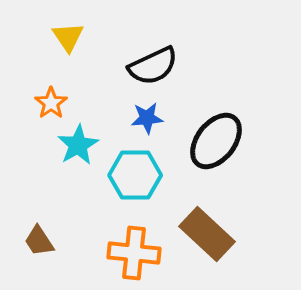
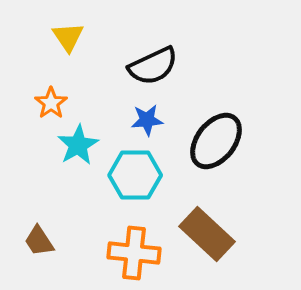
blue star: moved 2 px down
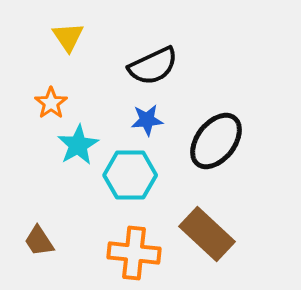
cyan hexagon: moved 5 px left
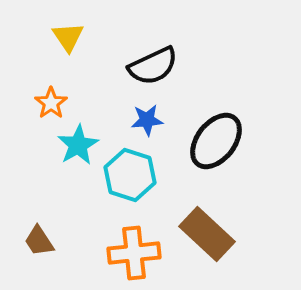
cyan hexagon: rotated 18 degrees clockwise
orange cross: rotated 12 degrees counterclockwise
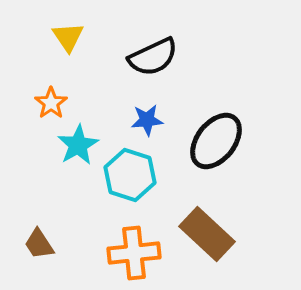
black semicircle: moved 9 px up
brown trapezoid: moved 3 px down
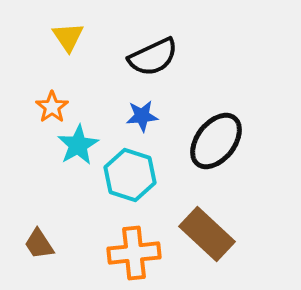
orange star: moved 1 px right, 4 px down
blue star: moved 5 px left, 4 px up
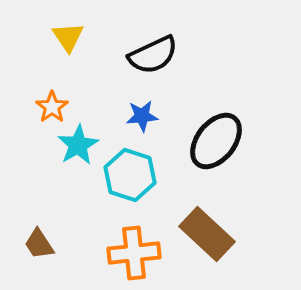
black semicircle: moved 2 px up
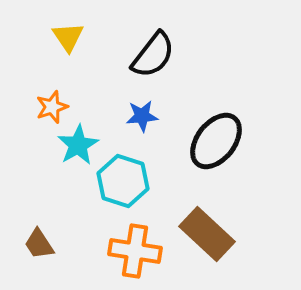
black semicircle: rotated 27 degrees counterclockwise
orange star: rotated 16 degrees clockwise
cyan hexagon: moved 7 px left, 6 px down
orange cross: moved 1 px right, 2 px up; rotated 15 degrees clockwise
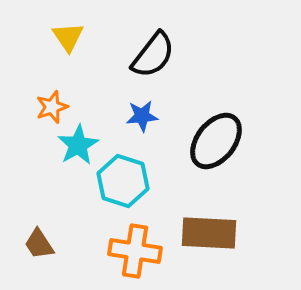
brown rectangle: moved 2 px right, 1 px up; rotated 40 degrees counterclockwise
